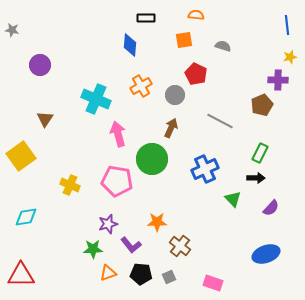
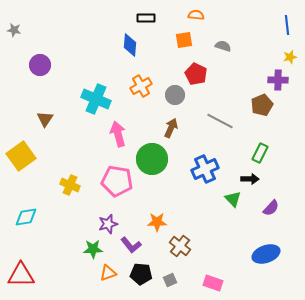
gray star: moved 2 px right
black arrow: moved 6 px left, 1 px down
gray square: moved 1 px right, 3 px down
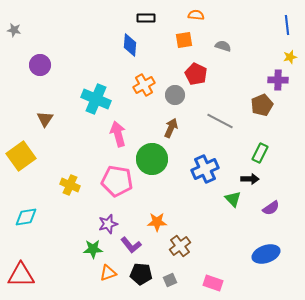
orange cross: moved 3 px right, 1 px up
purple semicircle: rotated 12 degrees clockwise
brown cross: rotated 15 degrees clockwise
